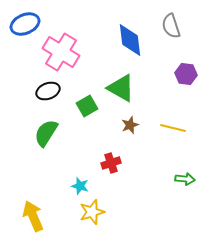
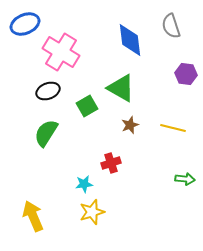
cyan star: moved 4 px right, 2 px up; rotated 24 degrees counterclockwise
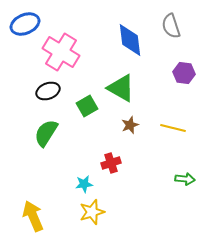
purple hexagon: moved 2 px left, 1 px up
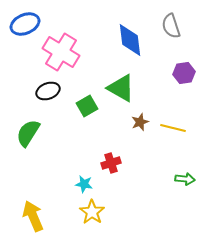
purple hexagon: rotated 15 degrees counterclockwise
brown star: moved 10 px right, 3 px up
green semicircle: moved 18 px left
cyan star: rotated 18 degrees clockwise
yellow star: rotated 20 degrees counterclockwise
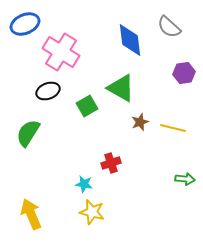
gray semicircle: moved 2 px left, 1 px down; rotated 30 degrees counterclockwise
yellow star: rotated 20 degrees counterclockwise
yellow arrow: moved 2 px left, 2 px up
